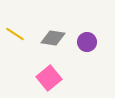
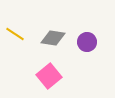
pink square: moved 2 px up
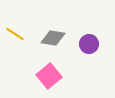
purple circle: moved 2 px right, 2 px down
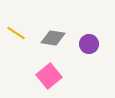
yellow line: moved 1 px right, 1 px up
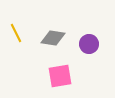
yellow line: rotated 30 degrees clockwise
pink square: moved 11 px right; rotated 30 degrees clockwise
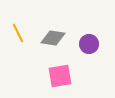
yellow line: moved 2 px right
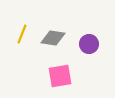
yellow line: moved 4 px right, 1 px down; rotated 48 degrees clockwise
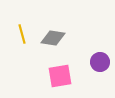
yellow line: rotated 36 degrees counterclockwise
purple circle: moved 11 px right, 18 px down
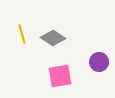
gray diamond: rotated 25 degrees clockwise
purple circle: moved 1 px left
